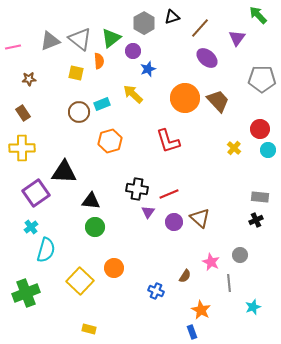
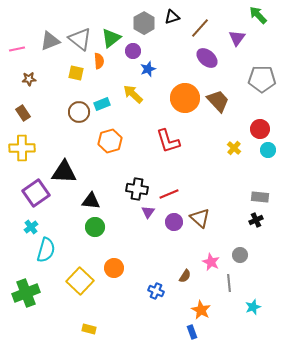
pink line at (13, 47): moved 4 px right, 2 px down
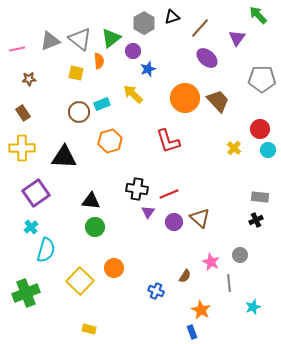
black triangle at (64, 172): moved 15 px up
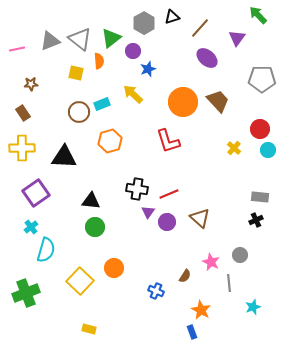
brown star at (29, 79): moved 2 px right, 5 px down
orange circle at (185, 98): moved 2 px left, 4 px down
purple circle at (174, 222): moved 7 px left
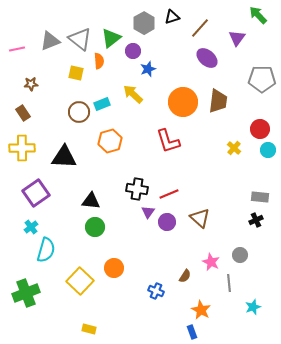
brown trapezoid at (218, 101): rotated 50 degrees clockwise
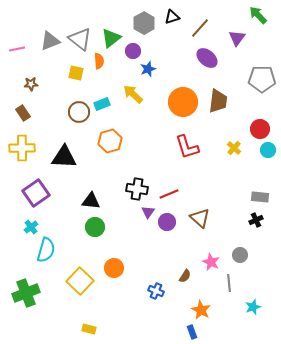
red L-shape at (168, 141): moved 19 px right, 6 px down
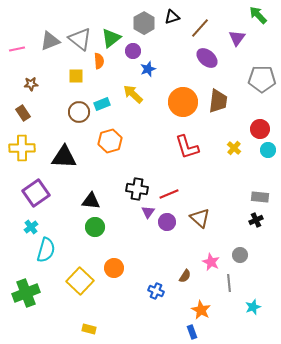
yellow square at (76, 73): moved 3 px down; rotated 14 degrees counterclockwise
